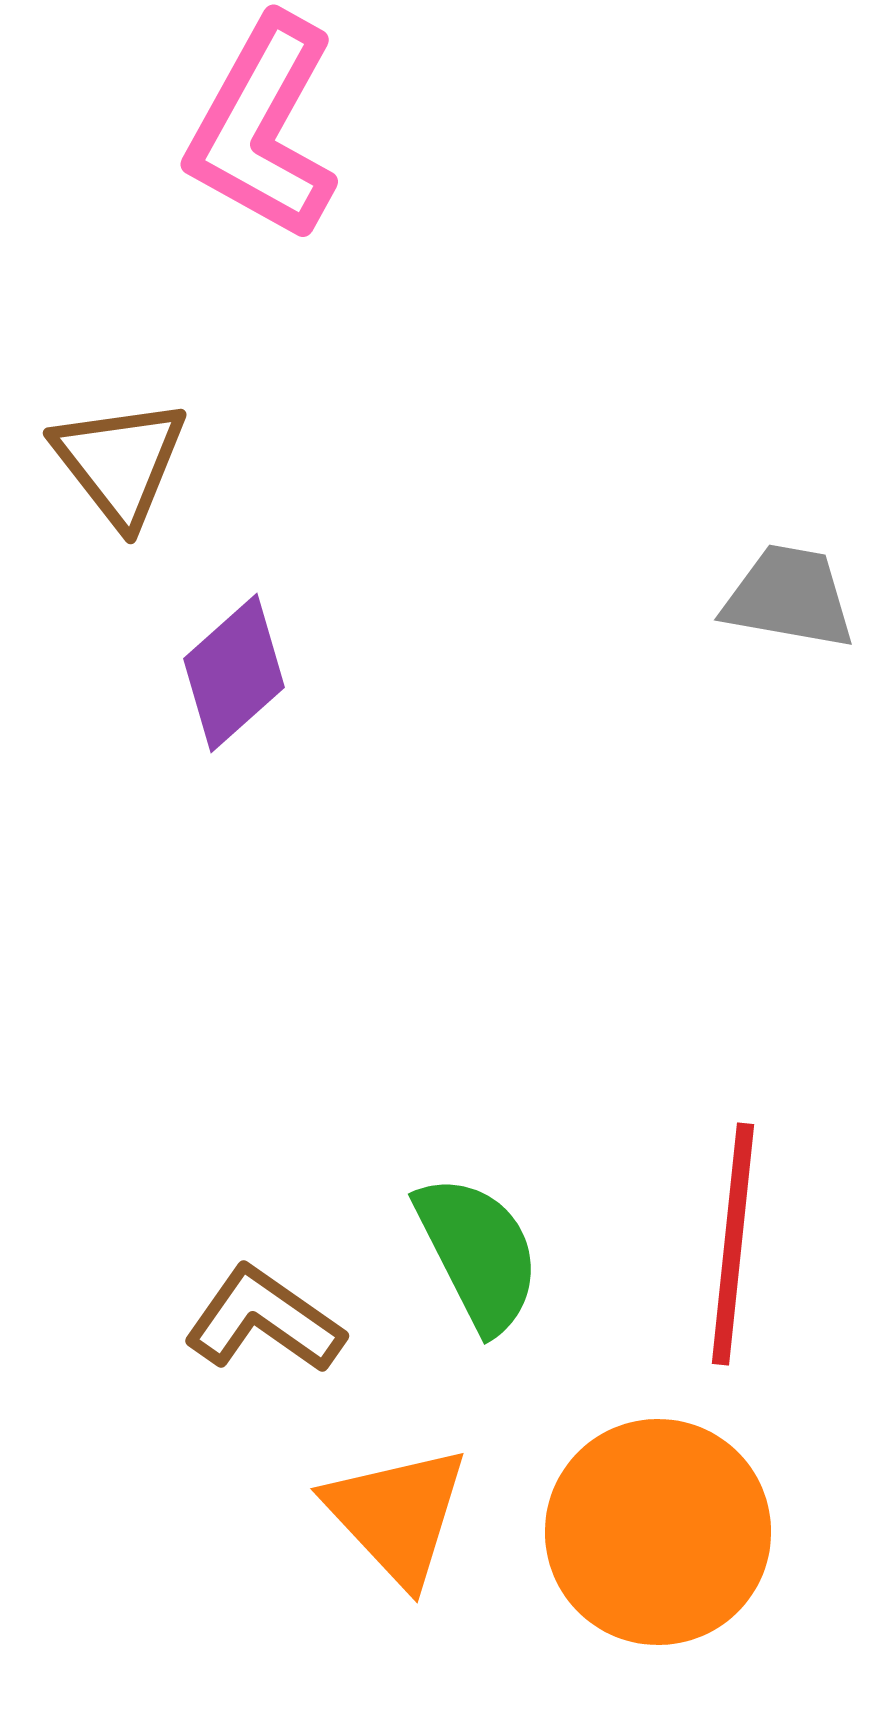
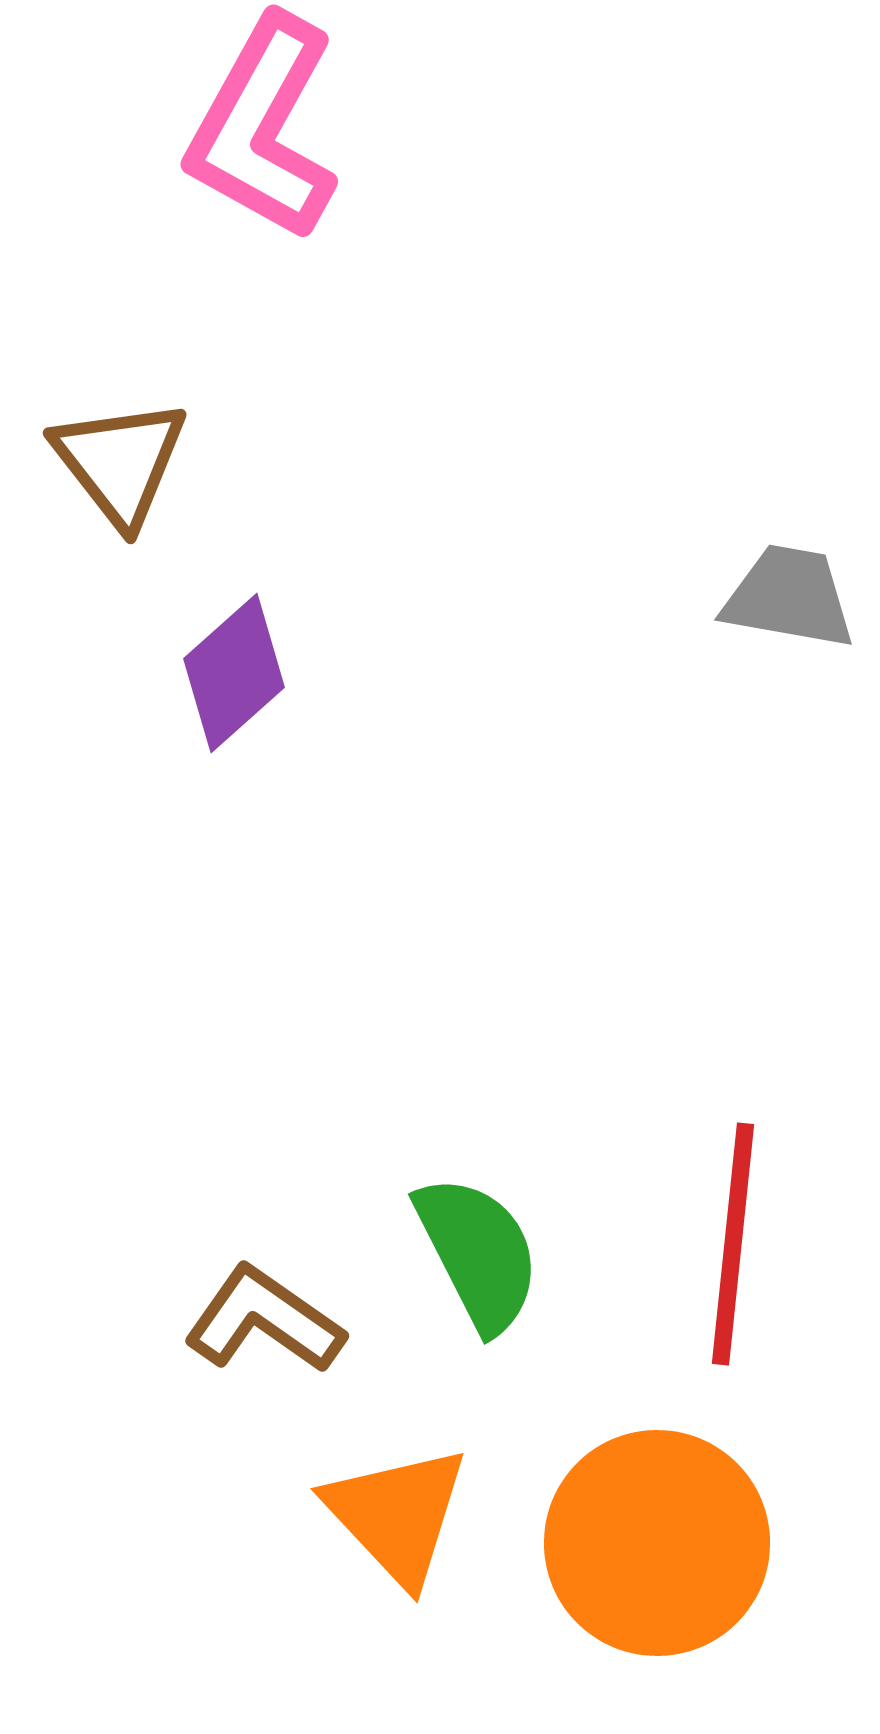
orange circle: moved 1 px left, 11 px down
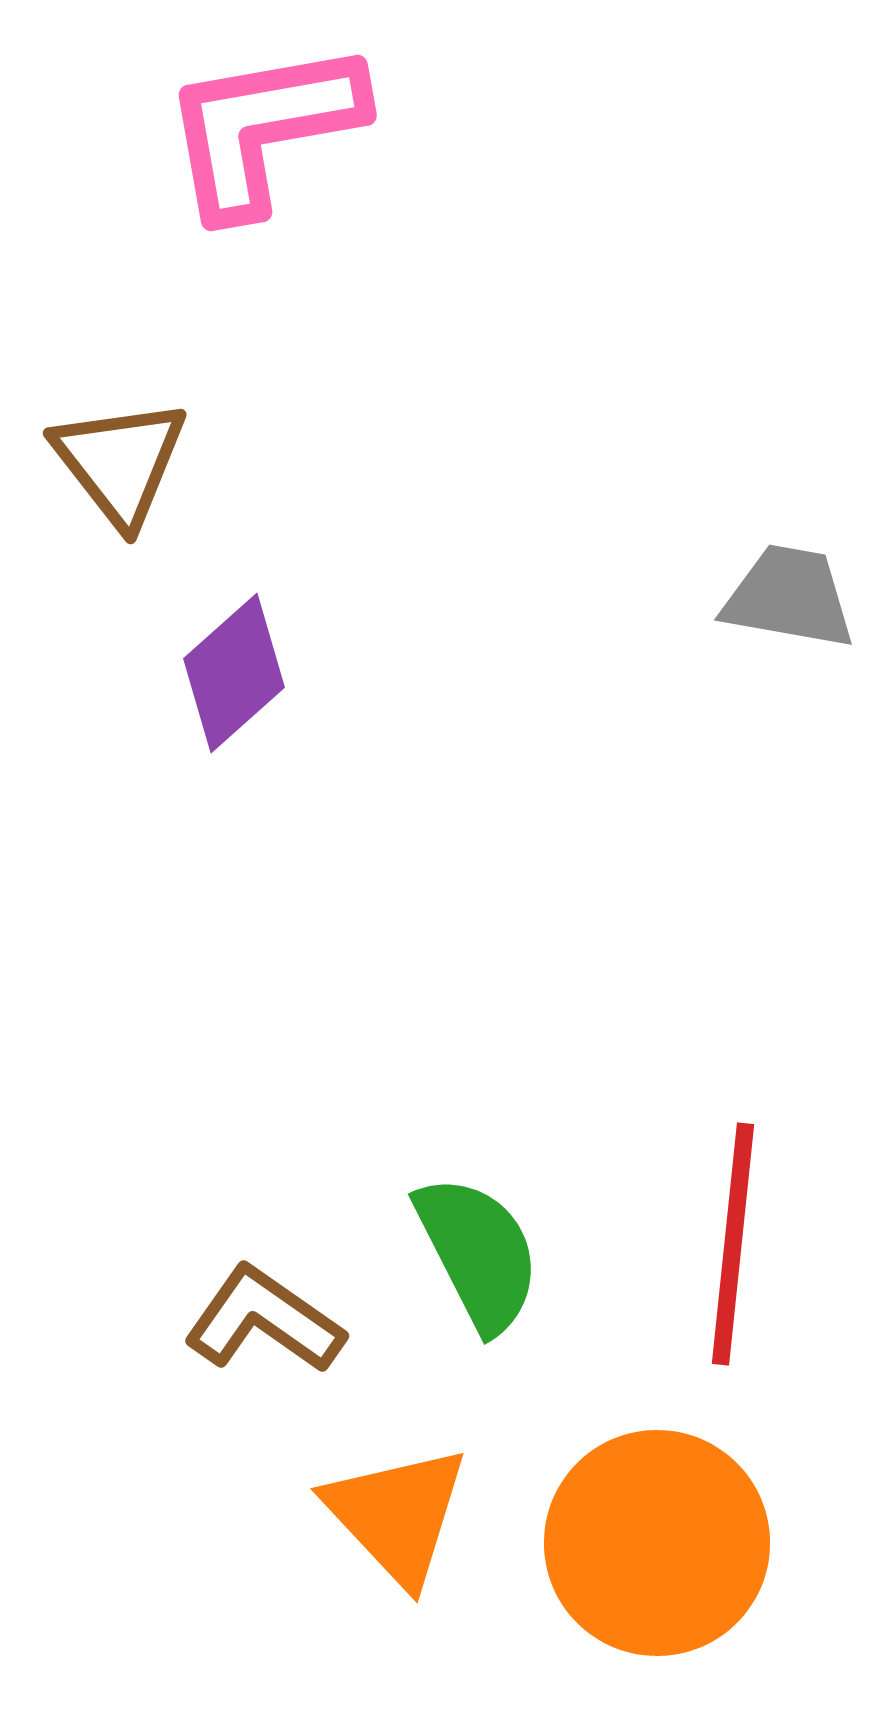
pink L-shape: rotated 51 degrees clockwise
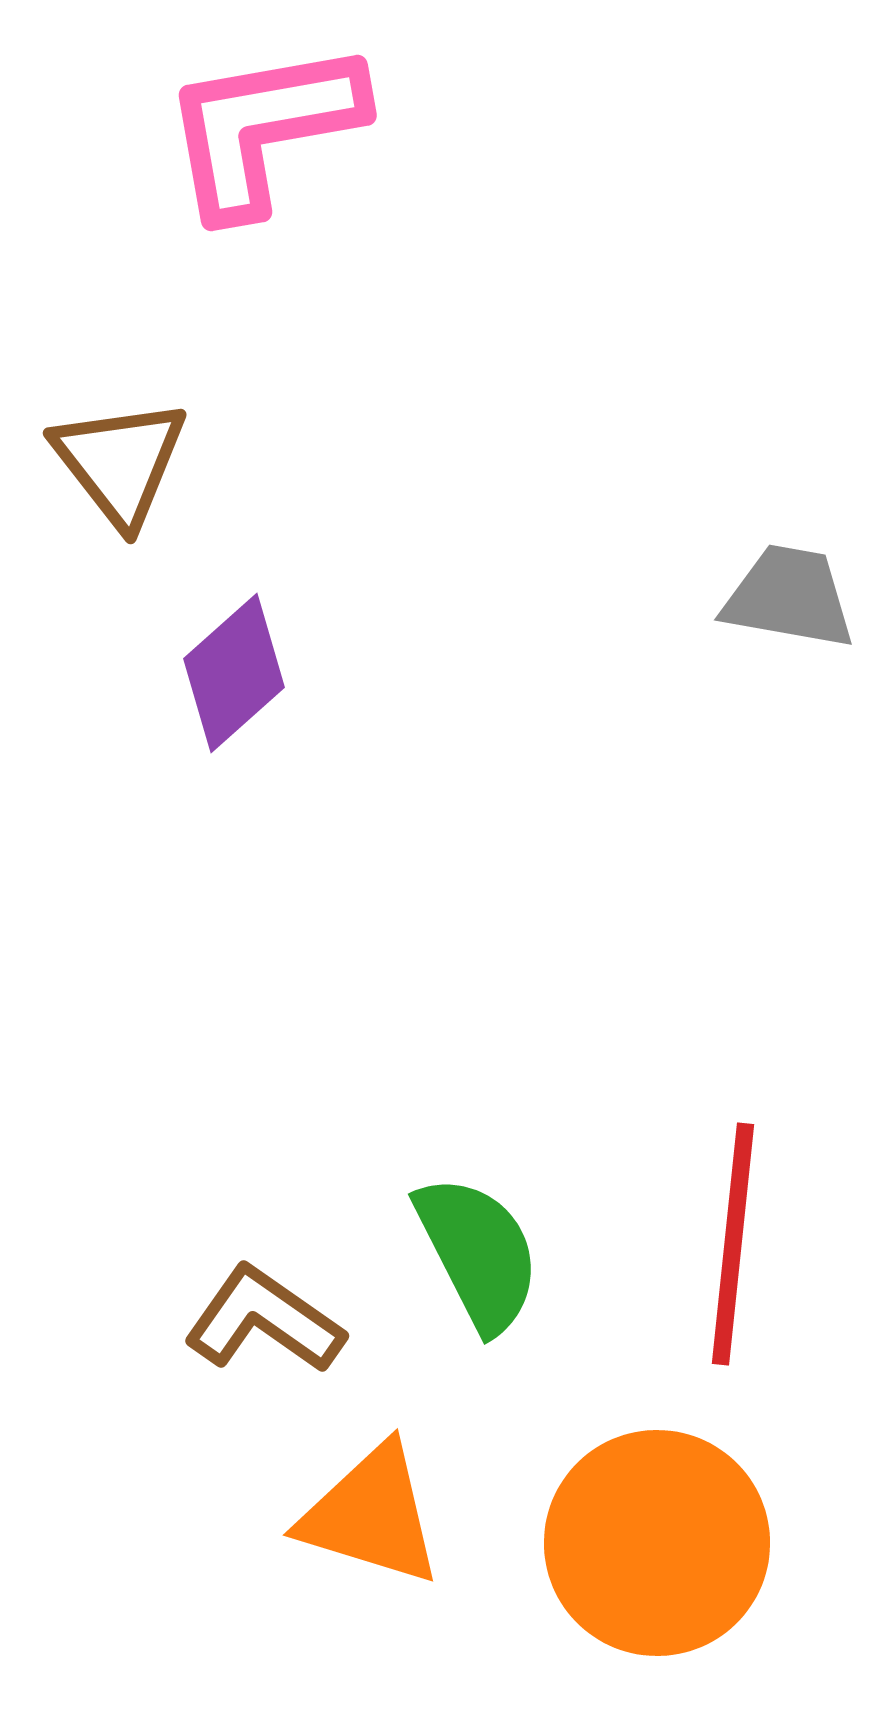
orange triangle: moved 26 px left; rotated 30 degrees counterclockwise
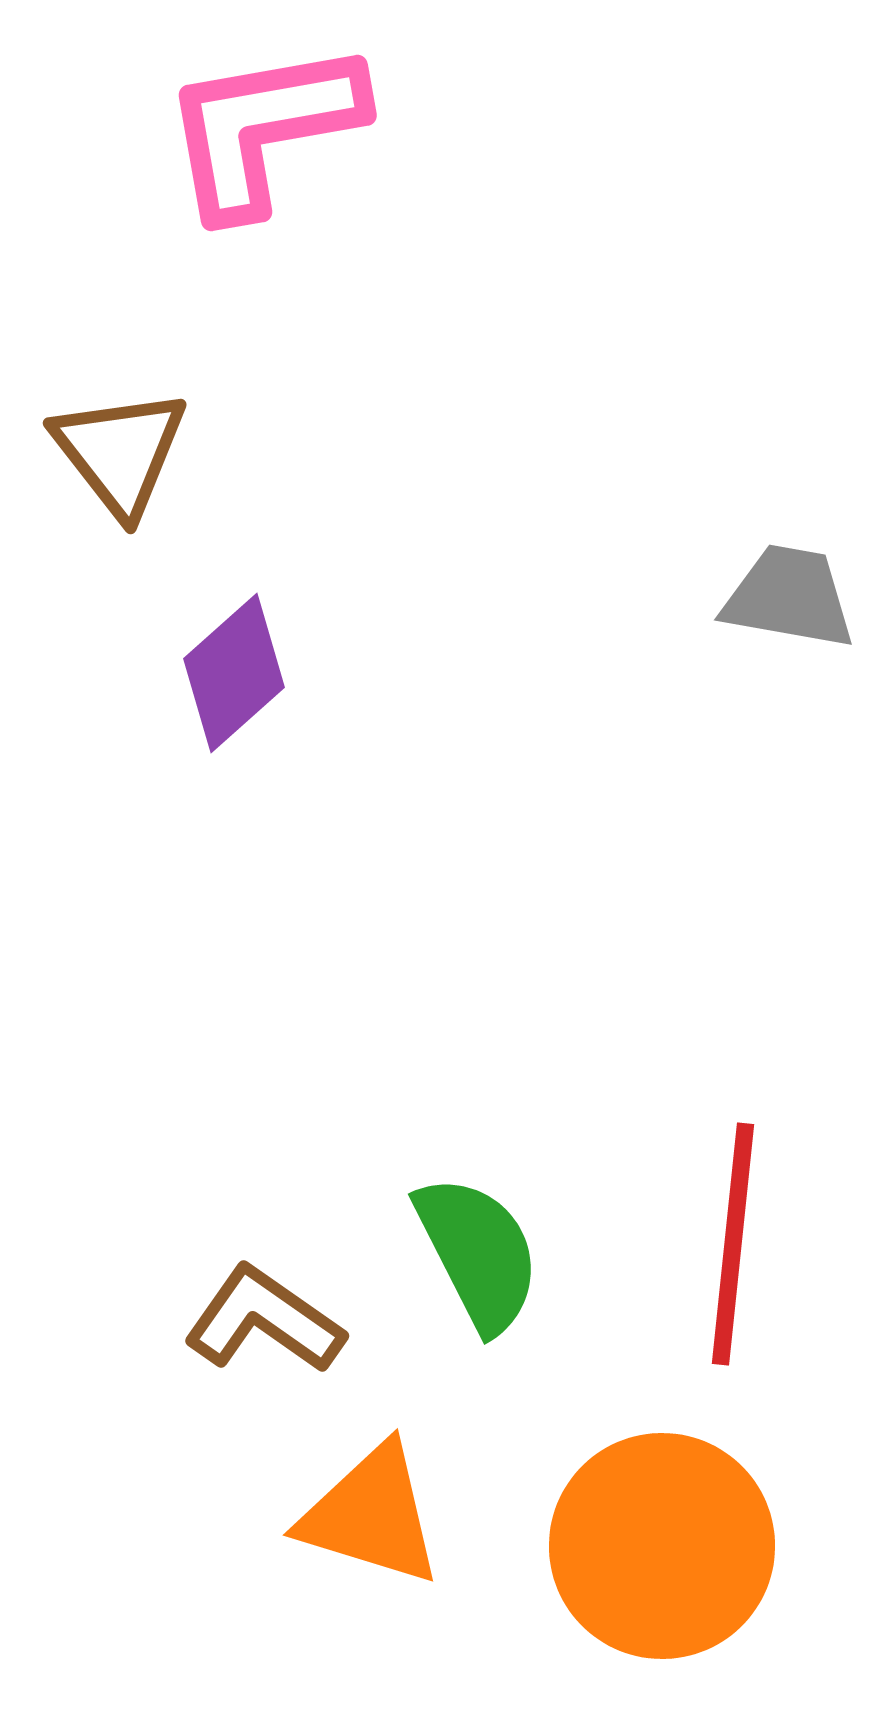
brown triangle: moved 10 px up
orange circle: moved 5 px right, 3 px down
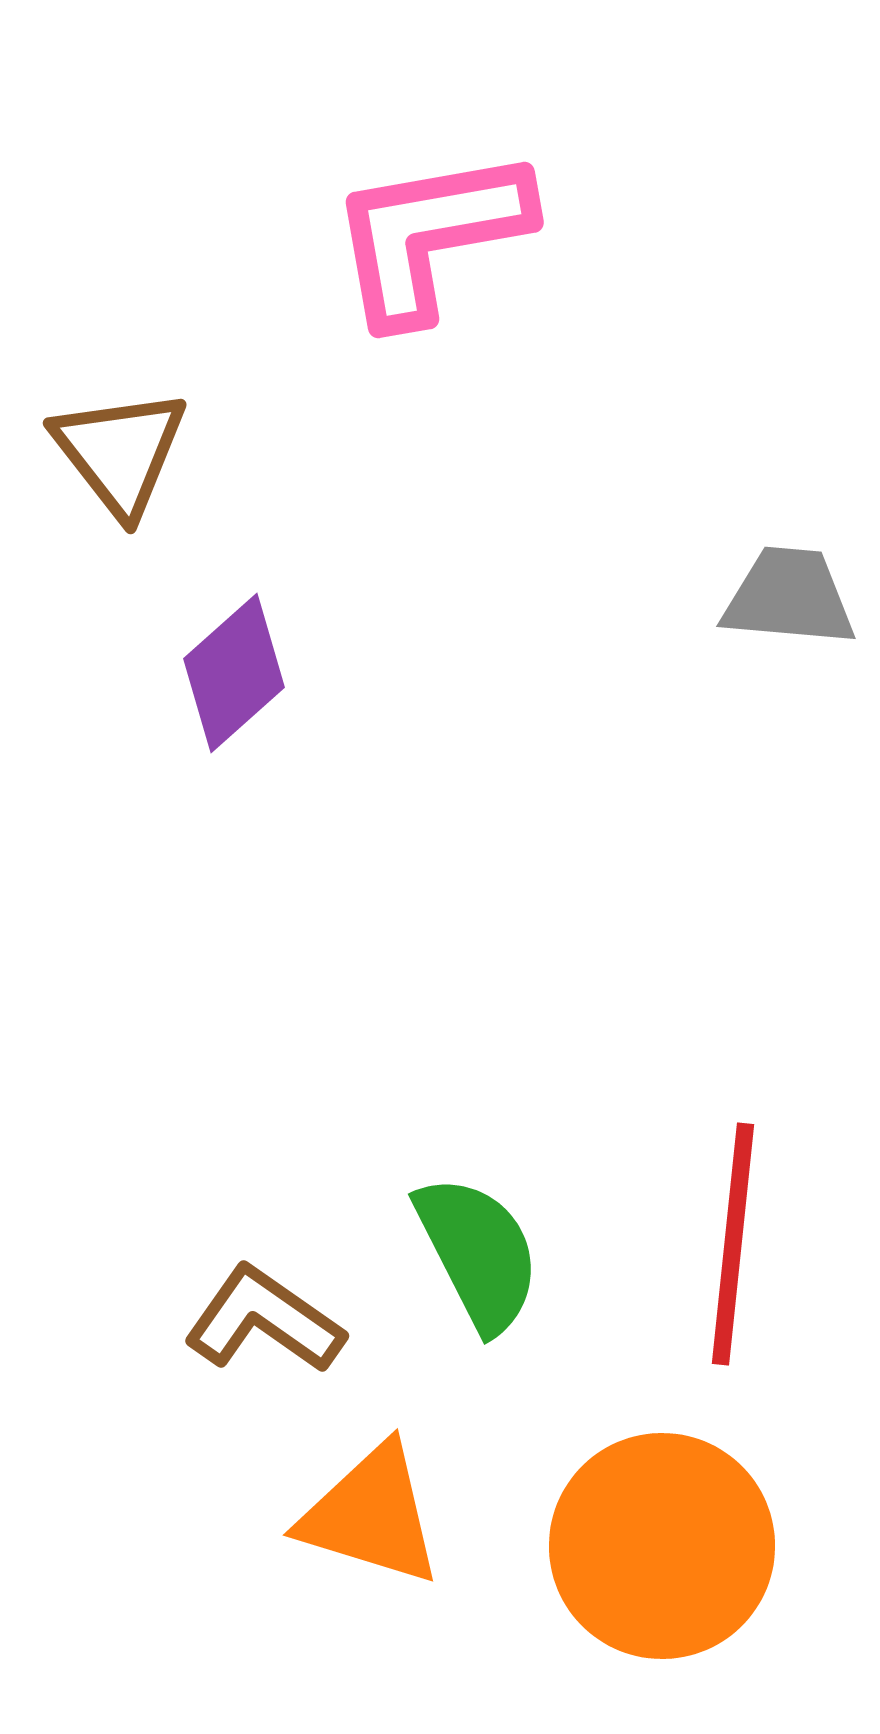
pink L-shape: moved 167 px right, 107 px down
gray trapezoid: rotated 5 degrees counterclockwise
